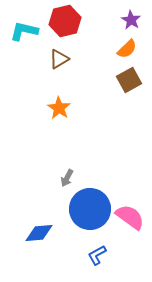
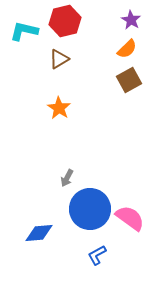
pink semicircle: moved 1 px down
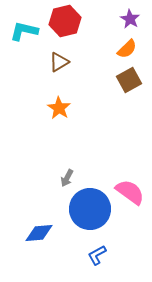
purple star: moved 1 px left, 1 px up
brown triangle: moved 3 px down
pink semicircle: moved 26 px up
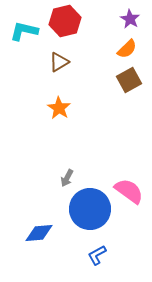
pink semicircle: moved 1 px left, 1 px up
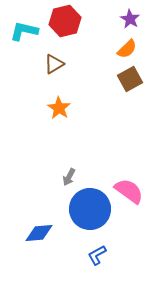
brown triangle: moved 5 px left, 2 px down
brown square: moved 1 px right, 1 px up
gray arrow: moved 2 px right, 1 px up
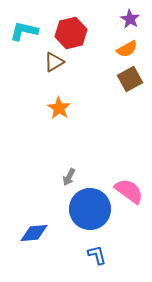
red hexagon: moved 6 px right, 12 px down
orange semicircle: rotated 15 degrees clockwise
brown triangle: moved 2 px up
blue diamond: moved 5 px left
blue L-shape: rotated 105 degrees clockwise
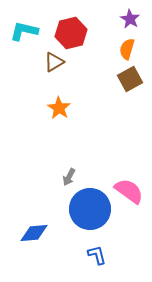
orange semicircle: rotated 135 degrees clockwise
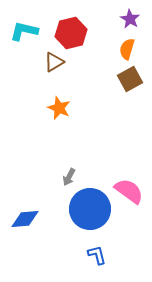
orange star: rotated 10 degrees counterclockwise
blue diamond: moved 9 px left, 14 px up
